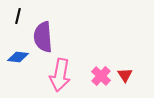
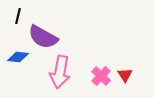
purple semicircle: rotated 56 degrees counterclockwise
pink arrow: moved 3 px up
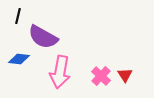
blue diamond: moved 1 px right, 2 px down
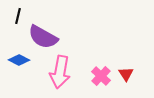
blue diamond: moved 1 px down; rotated 20 degrees clockwise
red triangle: moved 1 px right, 1 px up
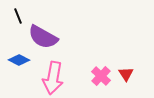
black line: rotated 35 degrees counterclockwise
pink arrow: moved 7 px left, 6 px down
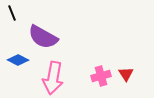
black line: moved 6 px left, 3 px up
blue diamond: moved 1 px left
pink cross: rotated 30 degrees clockwise
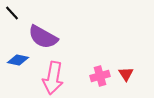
black line: rotated 21 degrees counterclockwise
blue diamond: rotated 15 degrees counterclockwise
pink cross: moved 1 px left
